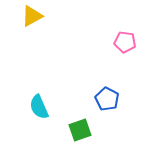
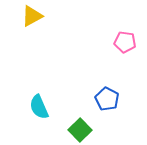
green square: rotated 25 degrees counterclockwise
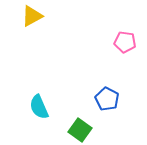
green square: rotated 10 degrees counterclockwise
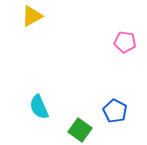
blue pentagon: moved 8 px right, 12 px down
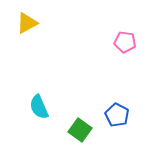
yellow triangle: moved 5 px left, 7 px down
blue pentagon: moved 2 px right, 4 px down
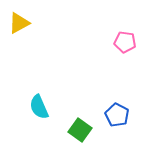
yellow triangle: moved 8 px left
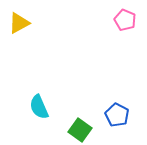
pink pentagon: moved 22 px up; rotated 15 degrees clockwise
